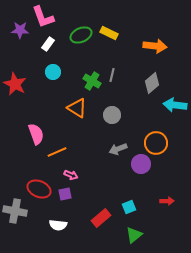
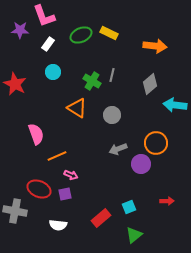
pink L-shape: moved 1 px right, 1 px up
gray diamond: moved 2 px left, 1 px down
orange line: moved 4 px down
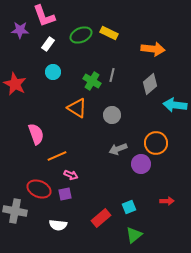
orange arrow: moved 2 px left, 3 px down
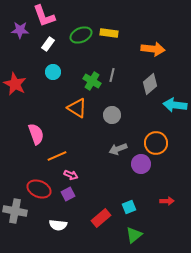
yellow rectangle: rotated 18 degrees counterclockwise
purple square: moved 3 px right; rotated 16 degrees counterclockwise
